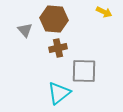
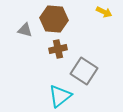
gray triangle: rotated 35 degrees counterclockwise
brown cross: moved 1 px down
gray square: rotated 32 degrees clockwise
cyan triangle: moved 1 px right, 3 px down
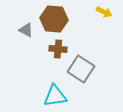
gray triangle: moved 1 px right; rotated 14 degrees clockwise
brown cross: rotated 18 degrees clockwise
gray square: moved 3 px left, 2 px up
cyan triangle: moved 5 px left; rotated 30 degrees clockwise
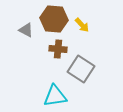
yellow arrow: moved 22 px left, 13 px down; rotated 21 degrees clockwise
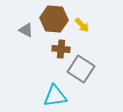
brown cross: moved 3 px right
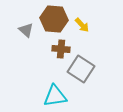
gray triangle: rotated 14 degrees clockwise
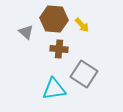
gray triangle: moved 2 px down
brown cross: moved 2 px left
gray square: moved 3 px right, 5 px down
cyan triangle: moved 1 px left, 7 px up
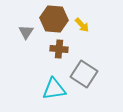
gray triangle: rotated 21 degrees clockwise
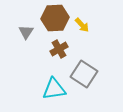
brown hexagon: moved 1 px right, 1 px up; rotated 8 degrees counterclockwise
brown cross: rotated 36 degrees counterclockwise
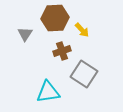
yellow arrow: moved 5 px down
gray triangle: moved 1 px left, 2 px down
brown cross: moved 3 px right, 2 px down; rotated 12 degrees clockwise
cyan triangle: moved 6 px left, 3 px down
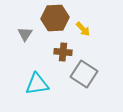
yellow arrow: moved 1 px right, 1 px up
brown cross: moved 1 px right, 1 px down; rotated 24 degrees clockwise
cyan triangle: moved 11 px left, 8 px up
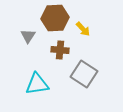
gray triangle: moved 3 px right, 2 px down
brown cross: moved 3 px left, 2 px up
